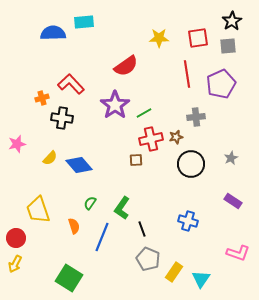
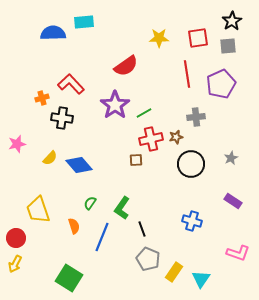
blue cross: moved 4 px right
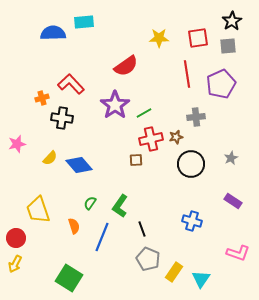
green L-shape: moved 2 px left, 2 px up
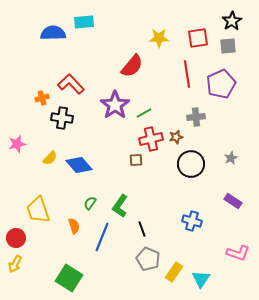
red semicircle: moved 6 px right; rotated 15 degrees counterclockwise
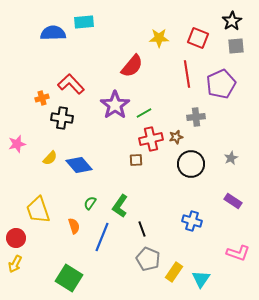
red square: rotated 30 degrees clockwise
gray square: moved 8 px right
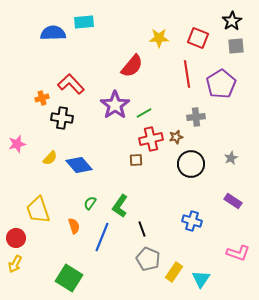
purple pentagon: rotated 8 degrees counterclockwise
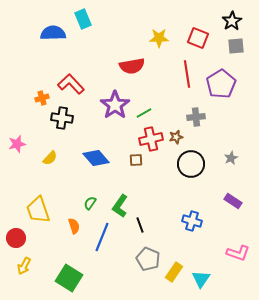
cyan rectangle: moved 1 px left, 3 px up; rotated 72 degrees clockwise
red semicircle: rotated 40 degrees clockwise
blue diamond: moved 17 px right, 7 px up
black line: moved 2 px left, 4 px up
yellow arrow: moved 9 px right, 2 px down
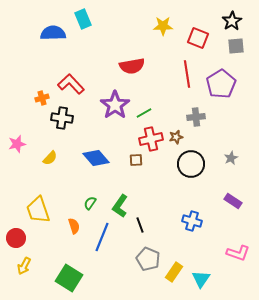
yellow star: moved 4 px right, 12 px up
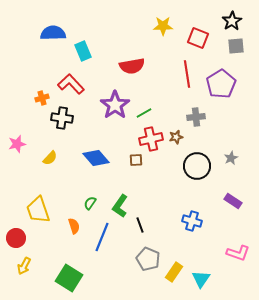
cyan rectangle: moved 32 px down
black circle: moved 6 px right, 2 px down
